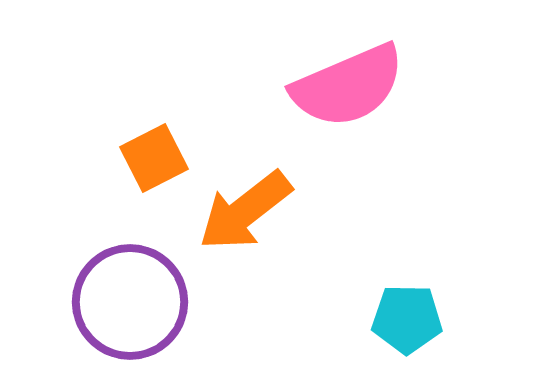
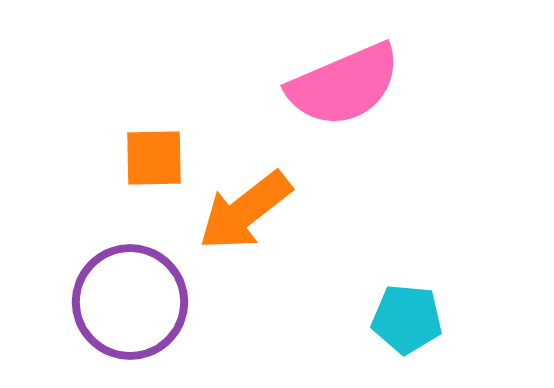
pink semicircle: moved 4 px left, 1 px up
orange square: rotated 26 degrees clockwise
cyan pentagon: rotated 4 degrees clockwise
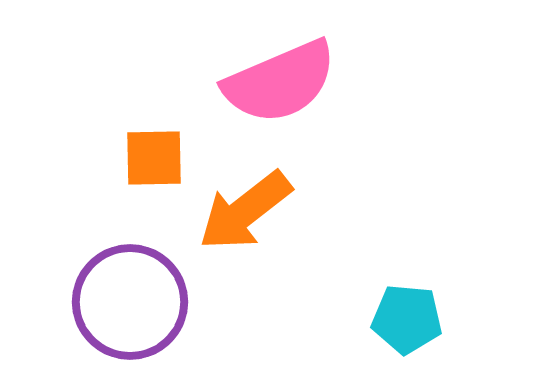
pink semicircle: moved 64 px left, 3 px up
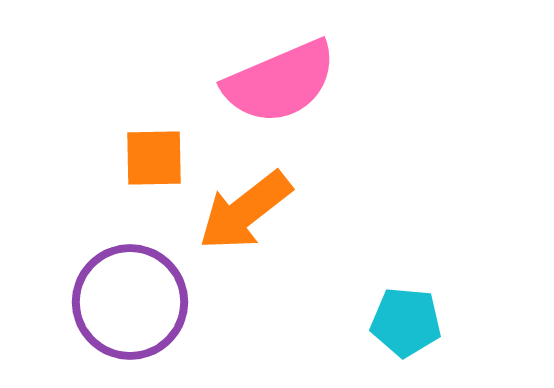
cyan pentagon: moved 1 px left, 3 px down
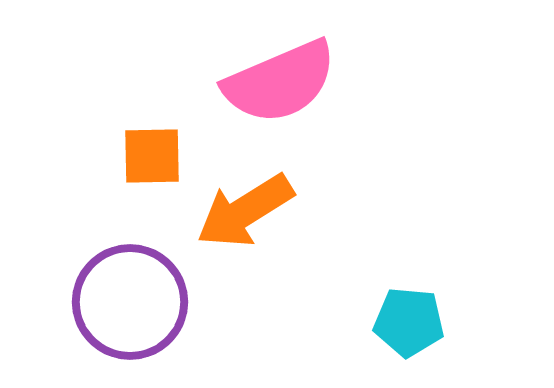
orange square: moved 2 px left, 2 px up
orange arrow: rotated 6 degrees clockwise
cyan pentagon: moved 3 px right
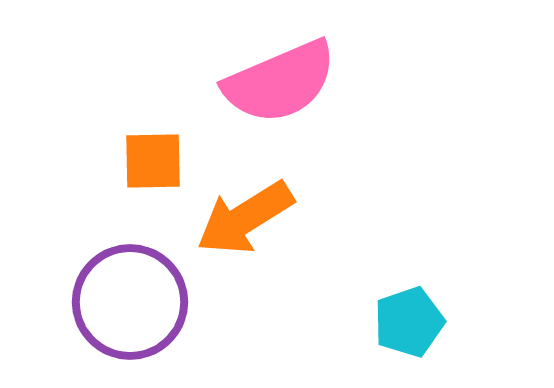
orange square: moved 1 px right, 5 px down
orange arrow: moved 7 px down
cyan pentagon: rotated 24 degrees counterclockwise
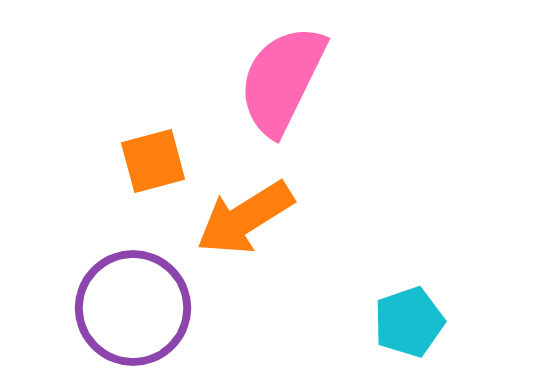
pink semicircle: moved 2 px right, 2 px up; rotated 139 degrees clockwise
orange square: rotated 14 degrees counterclockwise
purple circle: moved 3 px right, 6 px down
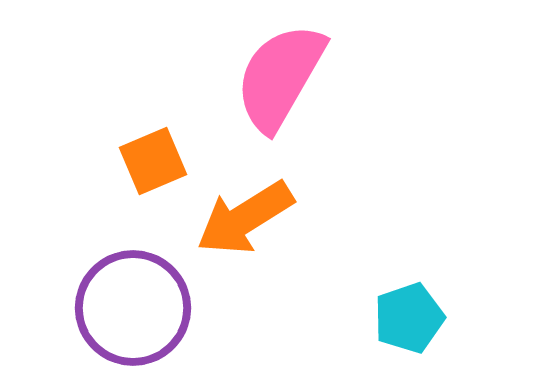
pink semicircle: moved 2 px left, 3 px up; rotated 4 degrees clockwise
orange square: rotated 8 degrees counterclockwise
cyan pentagon: moved 4 px up
